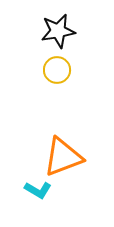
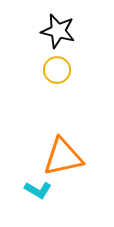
black star: rotated 24 degrees clockwise
orange triangle: rotated 9 degrees clockwise
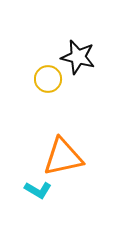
black star: moved 20 px right, 26 px down
yellow circle: moved 9 px left, 9 px down
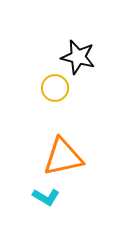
yellow circle: moved 7 px right, 9 px down
cyan L-shape: moved 8 px right, 7 px down
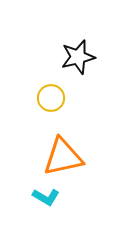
black star: rotated 28 degrees counterclockwise
yellow circle: moved 4 px left, 10 px down
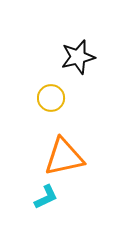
orange triangle: moved 1 px right
cyan L-shape: rotated 56 degrees counterclockwise
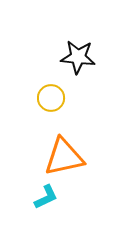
black star: rotated 20 degrees clockwise
